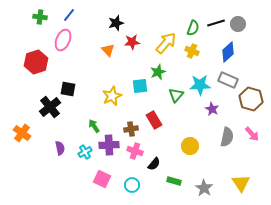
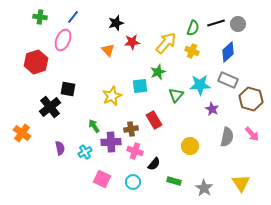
blue line: moved 4 px right, 2 px down
purple cross: moved 2 px right, 3 px up
cyan circle: moved 1 px right, 3 px up
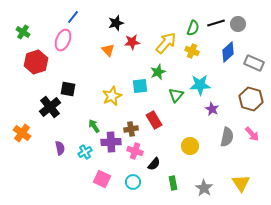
green cross: moved 17 px left, 15 px down; rotated 24 degrees clockwise
gray rectangle: moved 26 px right, 17 px up
green rectangle: moved 1 px left, 2 px down; rotated 64 degrees clockwise
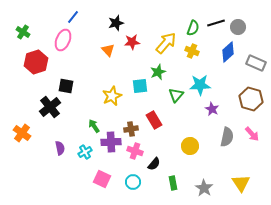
gray circle: moved 3 px down
gray rectangle: moved 2 px right
black square: moved 2 px left, 3 px up
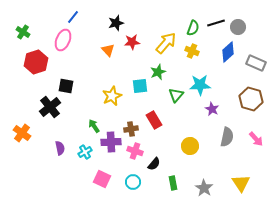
pink arrow: moved 4 px right, 5 px down
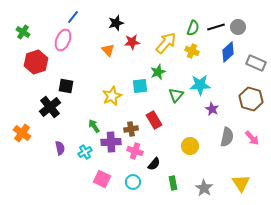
black line: moved 4 px down
pink arrow: moved 4 px left, 1 px up
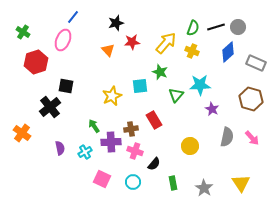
green star: moved 2 px right; rotated 28 degrees counterclockwise
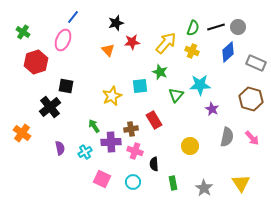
black semicircle: rotated 136 degrees clockwise
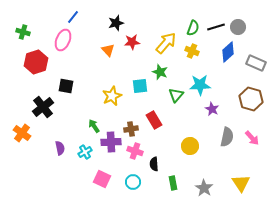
green cross: rotated 16 degrees counterclockwise
black cross: moved 7 px left
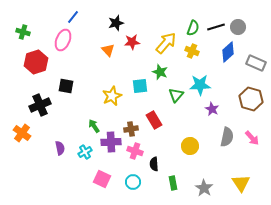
black cross: moved 3 px left, 2 px up; rotated 15 degrees clockwise
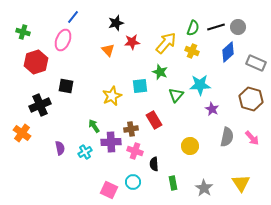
pink square: moved 7 px right, 11 px down
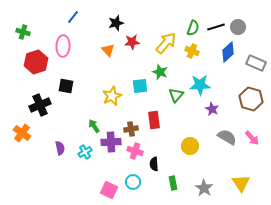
pink ellipse: moved 6 px down; rotated 20 degrees counterclockwise
red rectangle: rotated 24 degrees clockwise
gray semicircle: rotated 72 degrees counterclockwise
